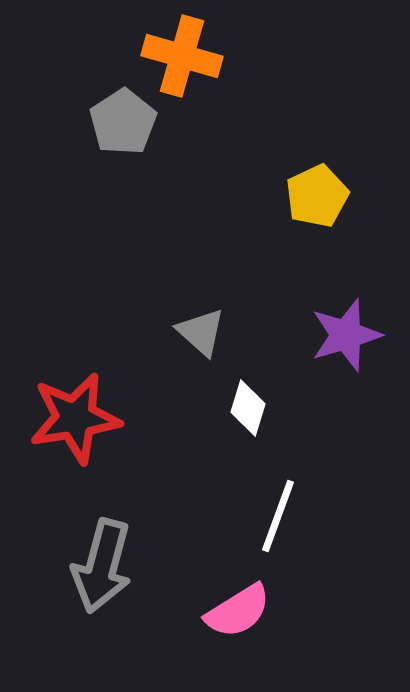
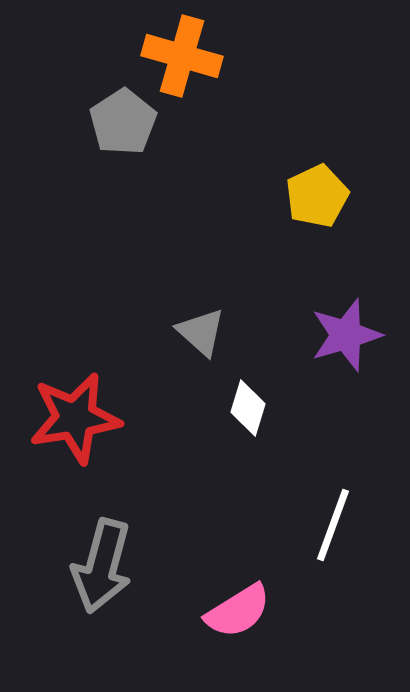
white line: moved 55 px right, 9 px down
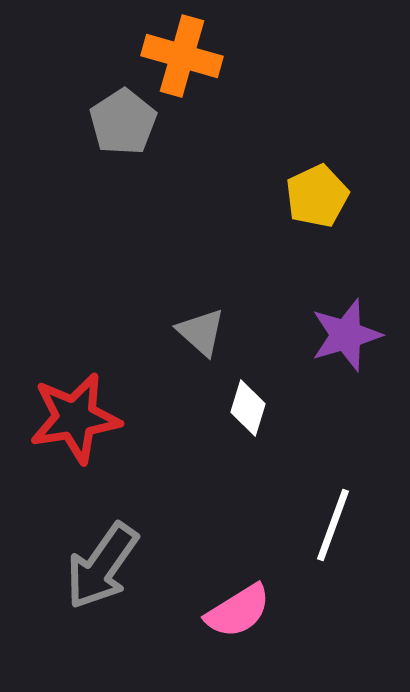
gray arrow: rotated 20 degrees clockwise
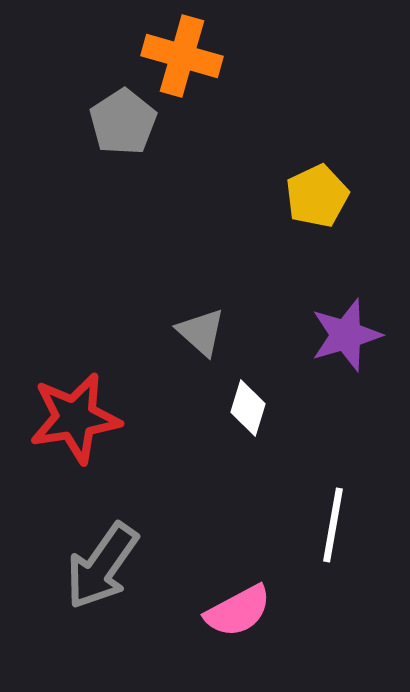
white line: rotated 10 degrees counterclockwise
pink semicircle: rotated 4 degrees clockwise
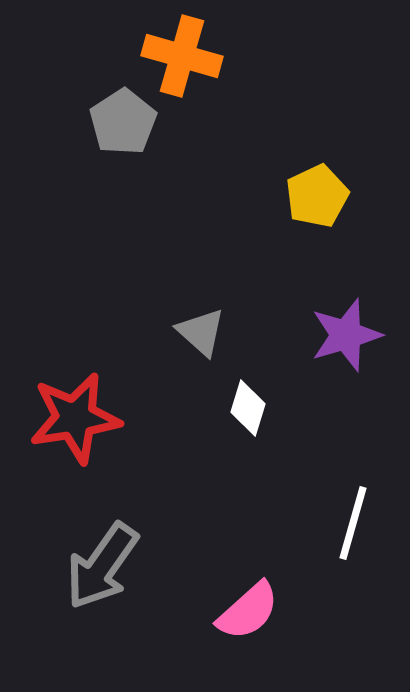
white line: moved 20 px right, 2 px up; rotated 6 degrees clockwise
pink semicircle: moved 10 px right; rotated 14 degrees counterclockwise
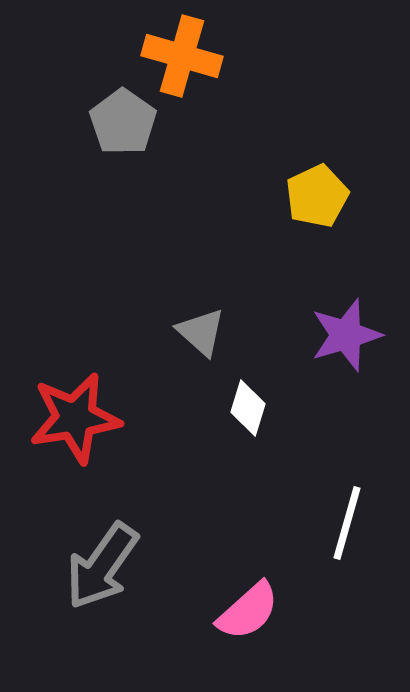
gray pentagon: rotated 4 degrees counterclockwise
white line: moved 6 px left
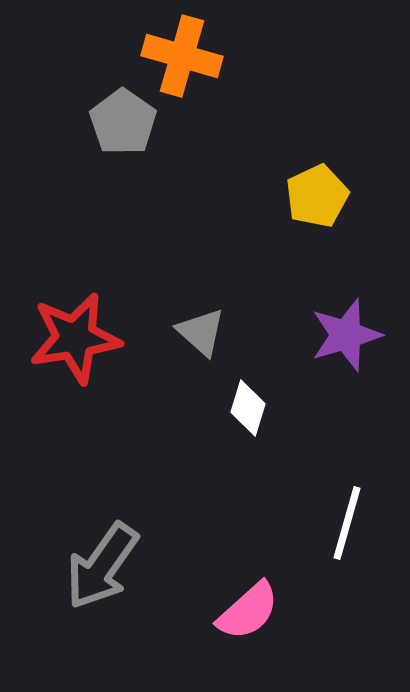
red star: moved 80 px up
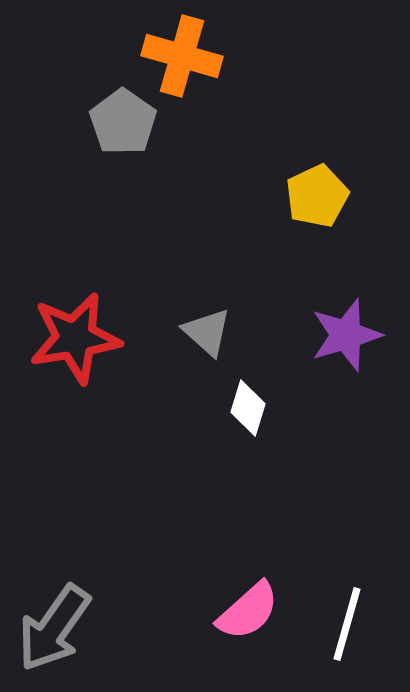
gray triangle: moved 6 px right
white line: moved 101 px down
gray arrow: moved 48 px left, 62 px down
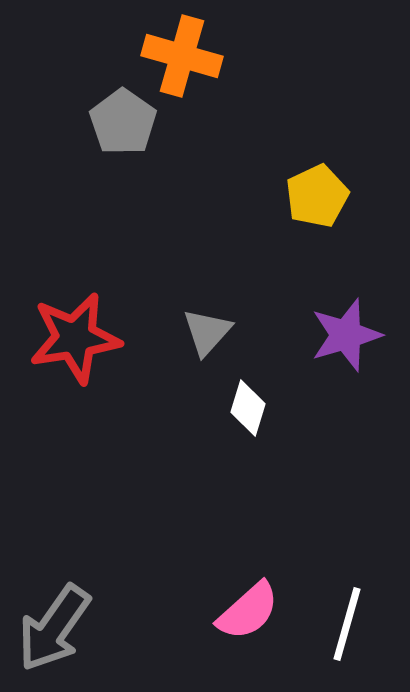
gray triangle: rotated 30 degrees clockwise
